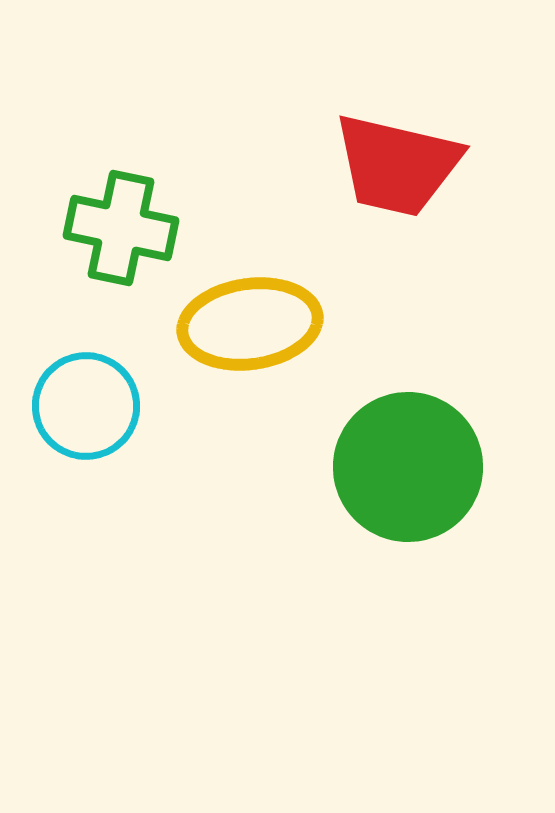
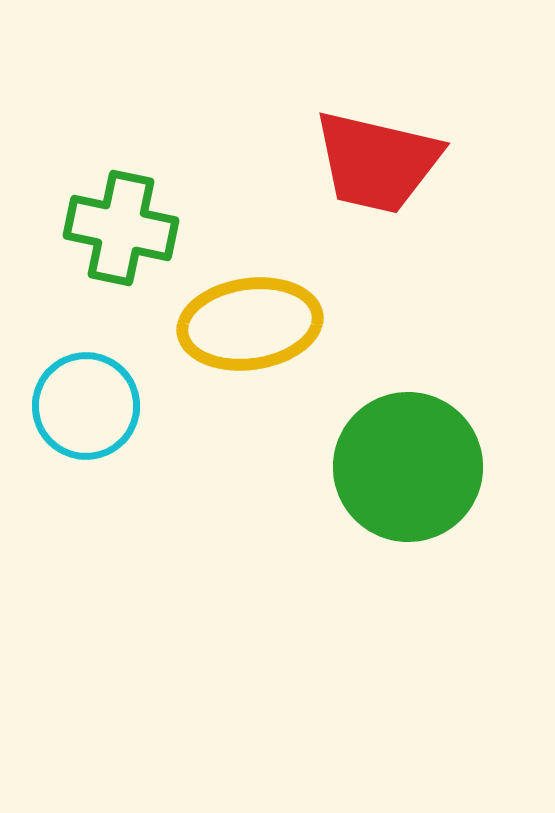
red trapezoid: moved 20 px left, 3 px up
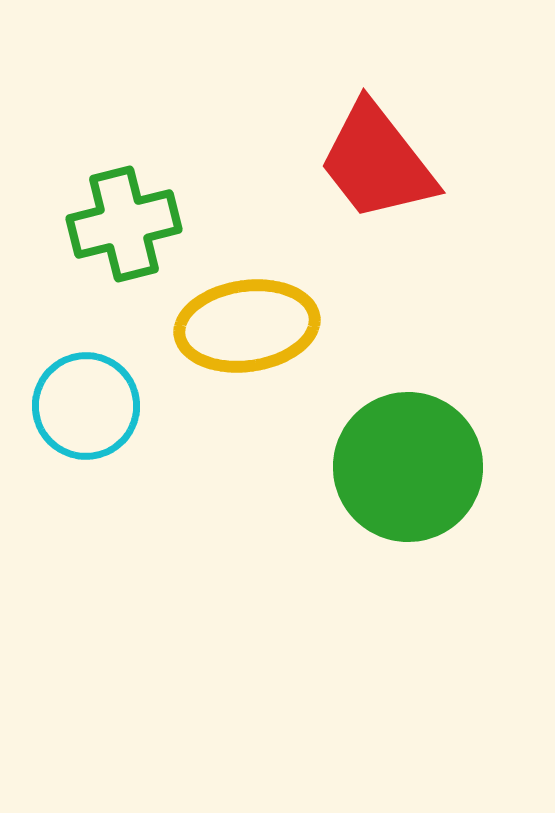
red trapezoid: rotated 39 degrees clockwise
green cross: moved 3 px right, 4 px up; rotated 26 degrees counterclockwise
yellow ellipse: moved 3 px left, 2 px down
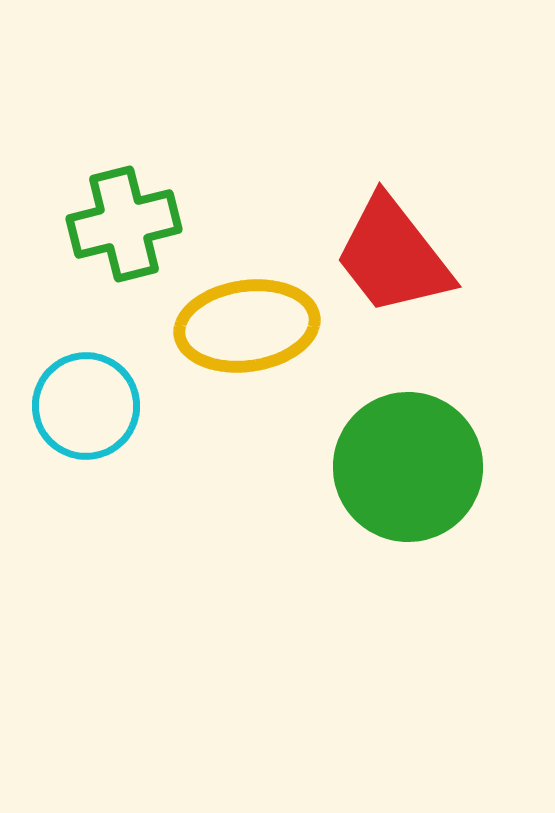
red trapezoid: moved 16 px right, 94 px down
